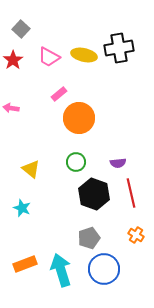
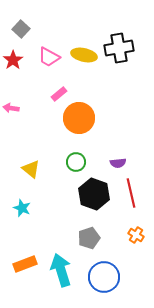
blue circle: moved 8 px down
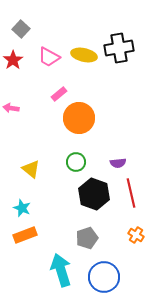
gray pentagon: moved 2 px left
orange rectangle: moved 29 px up
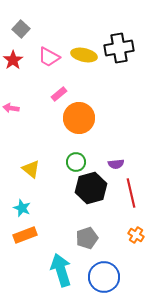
purple semicircle: moved 2 px left, 1 px down
black hexagon: moved 3 px left, 6 px up; rotated 24 degrees clockwise
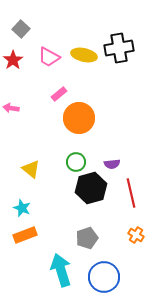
purple semicircle: moved 4 px left
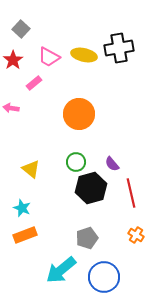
pink rectangle: moved 25 px left, 11 px up
orange circle: moved 4 px up
purple semicircle: rotated 56 degrees clockwise
cyan arrow: rotated 112 degrees counterclockwise
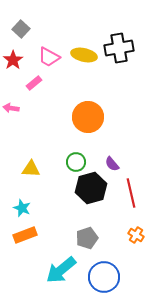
orange circle: moved 9 px right, 3 px down
yellow triangle: rotated 36 degrees counterclockwise
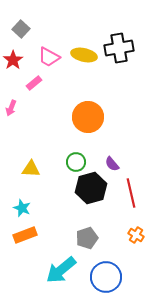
pink arrow: rotated 77 degrees counterclockwise
blue circle: moved 2 px right
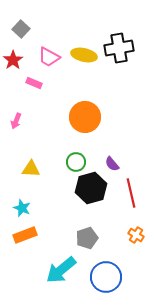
pink rectangle: rotated 63 degrees clockwise
pink arrow: moved 5 px right, 13 px down
orange circle: moved 3 px left
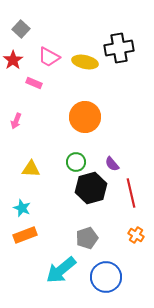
yellow ellipse: moved 1 px right, 7 px down
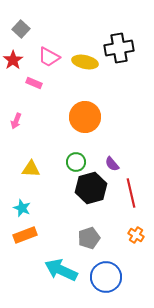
gray pentagon: moved 2 px right
cyan arrow: rotated 64 degrees clockwise
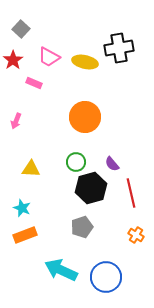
gray pentagon: moved 7 px left, 11 px up
